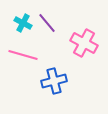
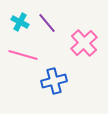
cyan cross: moved 3 px left, 1 px up
pink cross: rotated 20 degrees clockwise
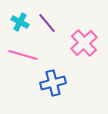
blue cross: moved 1 px left, 2 px down
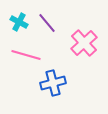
cyan cross: moved 1 px left
pink line: moved 3 px right
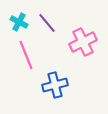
pink cross: moved 1 px left, 1 px up; rotated 16 degrees clockwise
pink line: rotated 52 degrees clockwise
blue cross: moved 2 px right, 2 px down
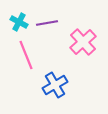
purple line: rotated 60 degrees counterclockwise
pink cross: rotated 16 degrees counterclockwise
blue cross: rotated 15 degrees counterclockwise
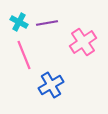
pink cross: rotated 8 degrees clockwise
pink line: moved 2 px left
blue cross: moved 4 px left
